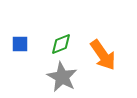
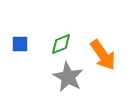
gray star: moved 6 px right
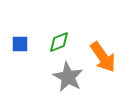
green diamond: moved 2 px left, 2 px up
orange arrow: moved 2 px down
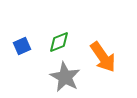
blue square: moved 2 px right, 2 px down; rotated 24 degrees counterclockwise
gray star: moved 3 px left
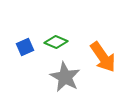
green diamond: moved 3 px left; rotated 45 degrees clockwise
blue square: moved 3 px right, 1 px down
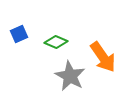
blue square: moved 6 px left, 13 px up
gray star: moved 5 px right, 1 px up
